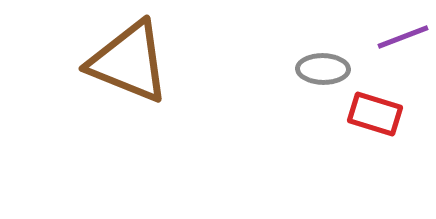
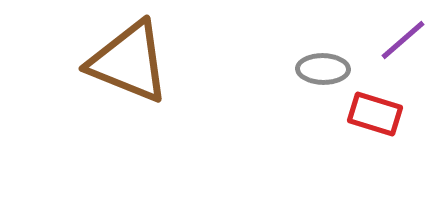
purple line: moved 3 px down; rotated 20 degrees counterclockwise
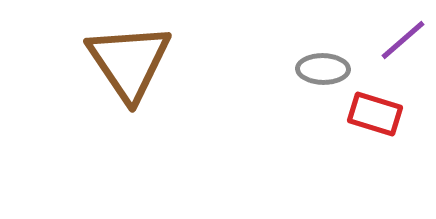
brown triangle: rotated 34 degrees clockwise
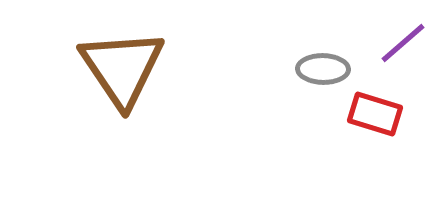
purple line: moved 3 px down
brown triangle: moved 7 px left, 6 px down
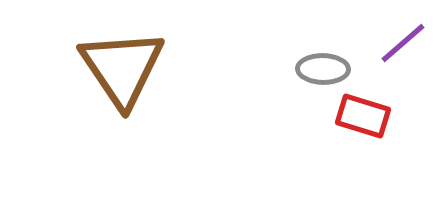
red rectangle: moved 12 px left, 2 px down
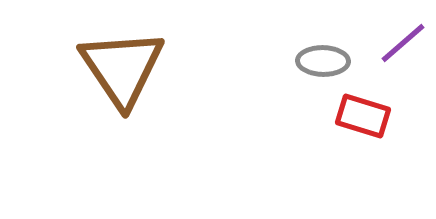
gray ellipse: moved 8 px up
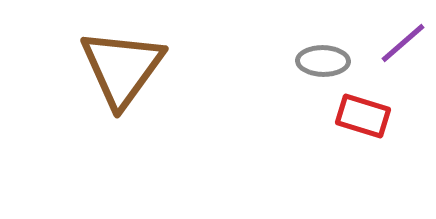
brown triangle: rotated 10 degrees clockwise
